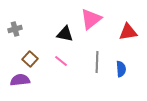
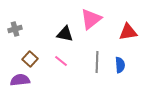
blue semicircle: moved 1 px left, 4 px up
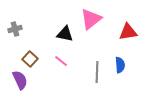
gray line: moved 10 px down
purple semicircle: rotated 72 degrees clockwise
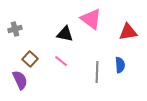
pink triangle: rotated 45 degrees counterclockwise
